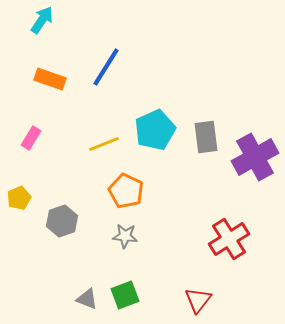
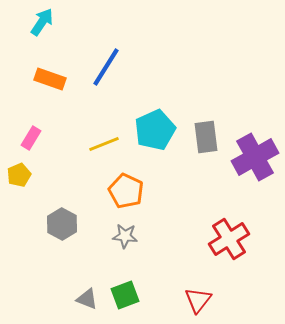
cyan arrow: moved 2 px down
yellow pentagon: moved 23 px up
gray hexagon: moved 3 px down; rotated 12 degrees counterclockwise
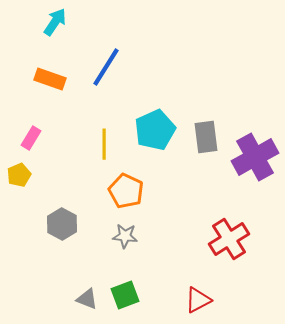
cyan arrow: moved 13 px right
yellow line: rotated 68 degrees counterclockwise
red triangle: rotated 24 degrees clockwise
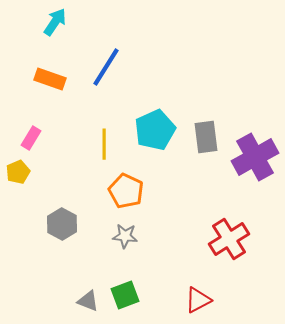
yellow pentagon: moved 1 px left, 3 px up
gray triangle: moved 1 px right, 2 px down
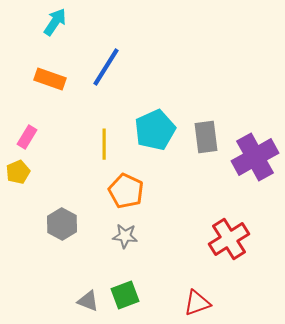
pink rectangle: moved 4 px left, 1 px up
red triangle: moved 1 px left, 3 px down; rotated 8 degrees clockwise
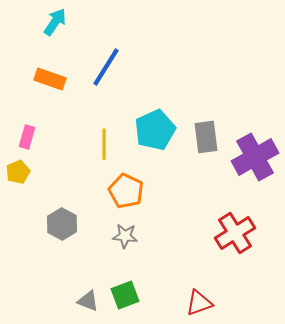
pink rectangle: rotated 15 degrees counterclockwise
red cross: moved 6 px right, 6 px up
red triangle: moved 2 px right
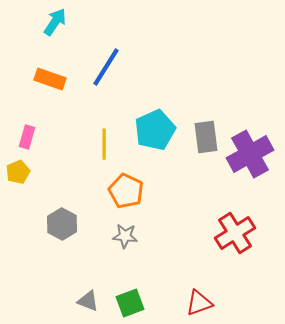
purple cross: moved 5 px left, 3 px up
green square: moved 5 px right, 8 px down
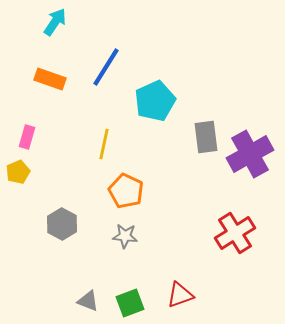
cyan pentagon: moved 29 px up
yellow line: rotated 12 degrees clockwise
red triangle: moved 19 px left, 8 px up
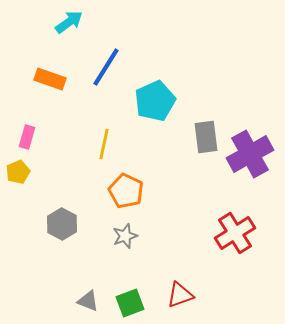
cyan arrow: moved 14 px right; rotated 20 degrees clockwise
gray star: rotated 25 degrees counterclockwise
